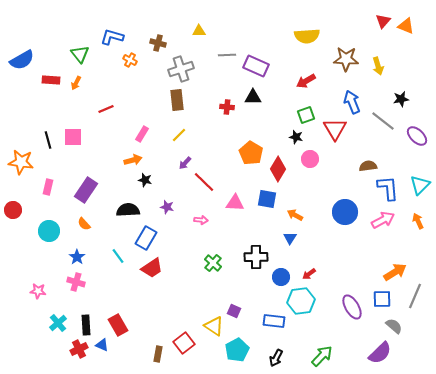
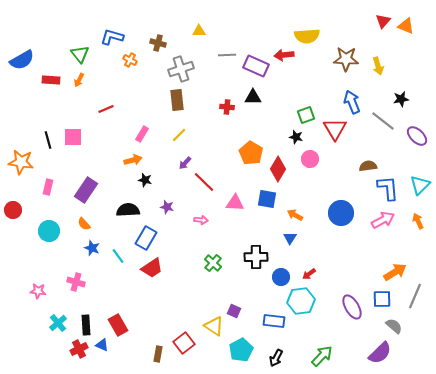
red arrow at (306, 81): moved 22 px left, 26 px up; rotated 24 degrees clockwise
orange arrow at (76, 83): moved 3 px right, 3 px up
blue circle at (345, 212): moved 4 px left, 1 px down
blue star at (77, 257): moved 15 px right, 9 px up; rotated 14 degrees counterclockwise
cyan pentagon at (237, 350): moved 4 px right
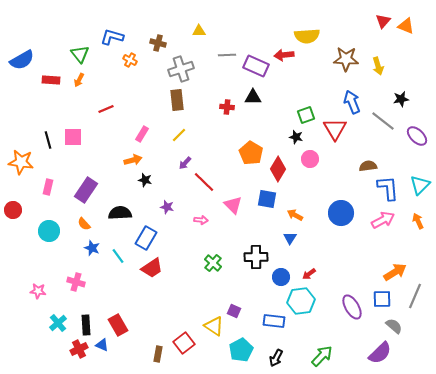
pink triangle at (235, 203): moved 2 px left, 2 px down; rotated 42 degrees clockwise
black semicircle at (128, 210): moved 8 px left, 3 px down
